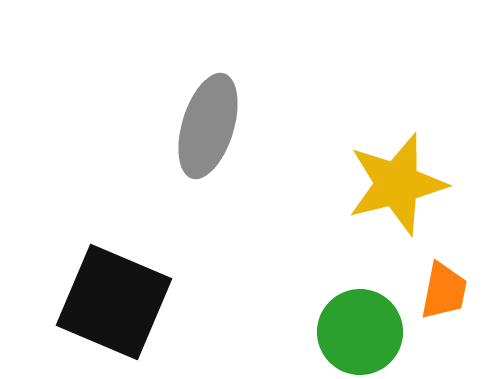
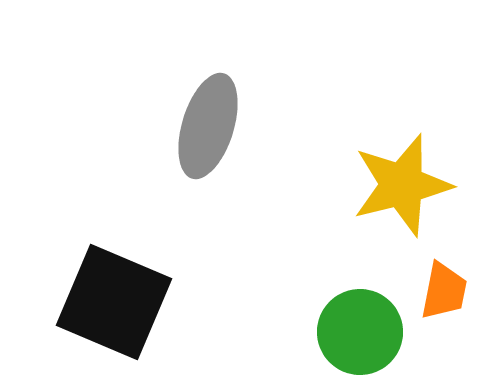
yellow star: moved 5 px right, 1 px down
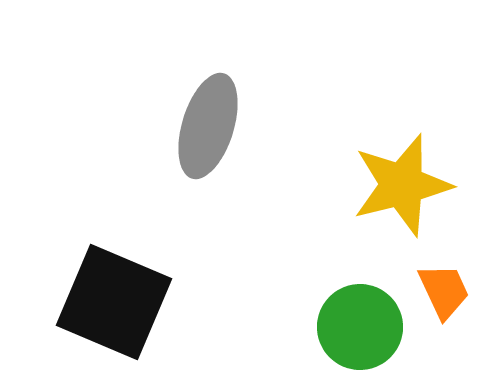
orange trapezoid: rotated 36 degrees counterclockwise
green circle: moved 5 px up
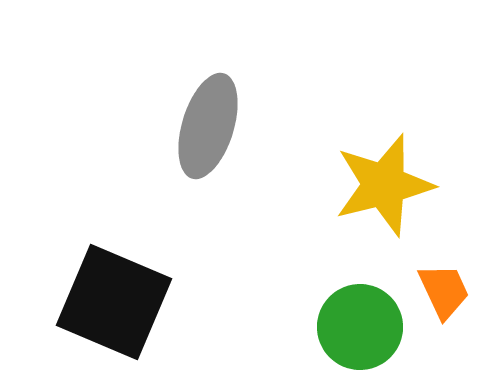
yellow star: moved 18 px left
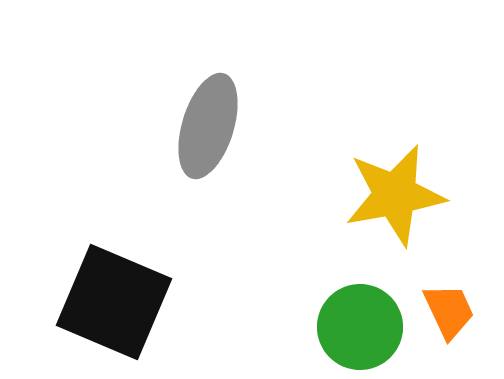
yellow star: moved 11 px right, 10 px down; rotated 4 degrees clockwise
orange trapezoid: moved 5 px right, 20 px down
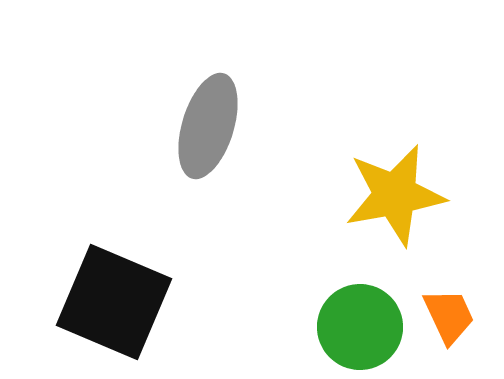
orange trapezoid: moved 5 px down
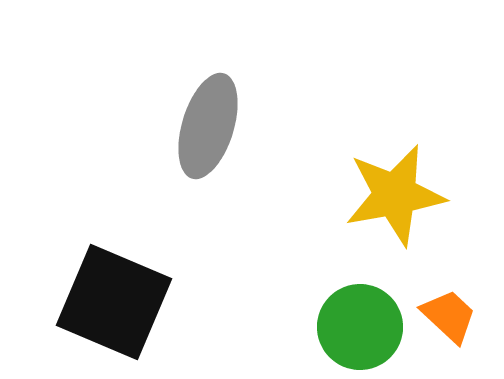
orange trapezoid: rotated 22 degrees counterclockwise
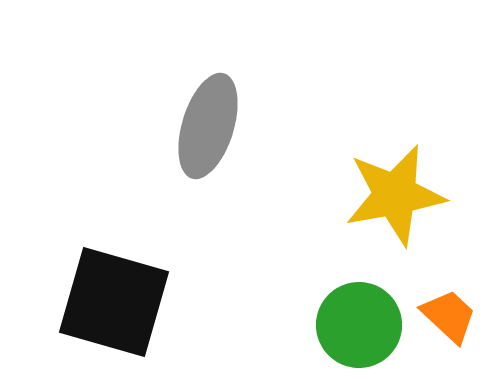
black square: rotated 7 degrees counterclockwise
green circle: moved 1 px left, 2 px up
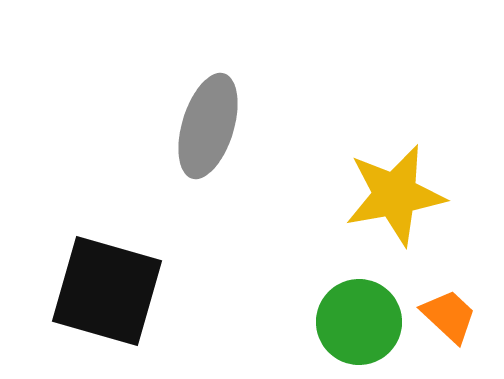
black square: moved 7 px left, 11 px up
green circle: moved 3 px up
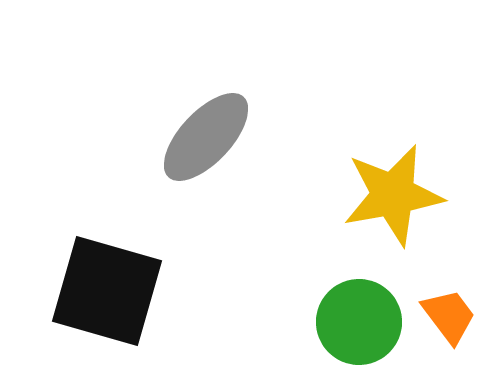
gray ellipse: moved 2 px left, 11 px down; rotated 26 degrees clockwise
yellow star: moved 2 px left
orange trapezoid: rotated 10 degrees clockwise
